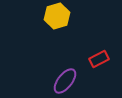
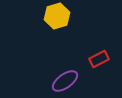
purple ellipse: rotated 16 degrees clockwise
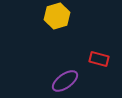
red rectangle: rotated 42 degrees clockwise
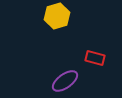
red rectangle: moved 4 px left, 1 px up
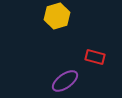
red rectangle: moved 1 px up
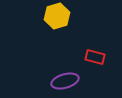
purple ellipse: rotated 20 degrees clockwise
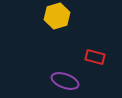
purple ellipse: rotated 36 degrees clockwise
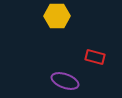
yellow hexagon: rotated 15 degrees clockwise
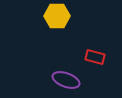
purple ellipse: moved 1 px right, 1 px up
